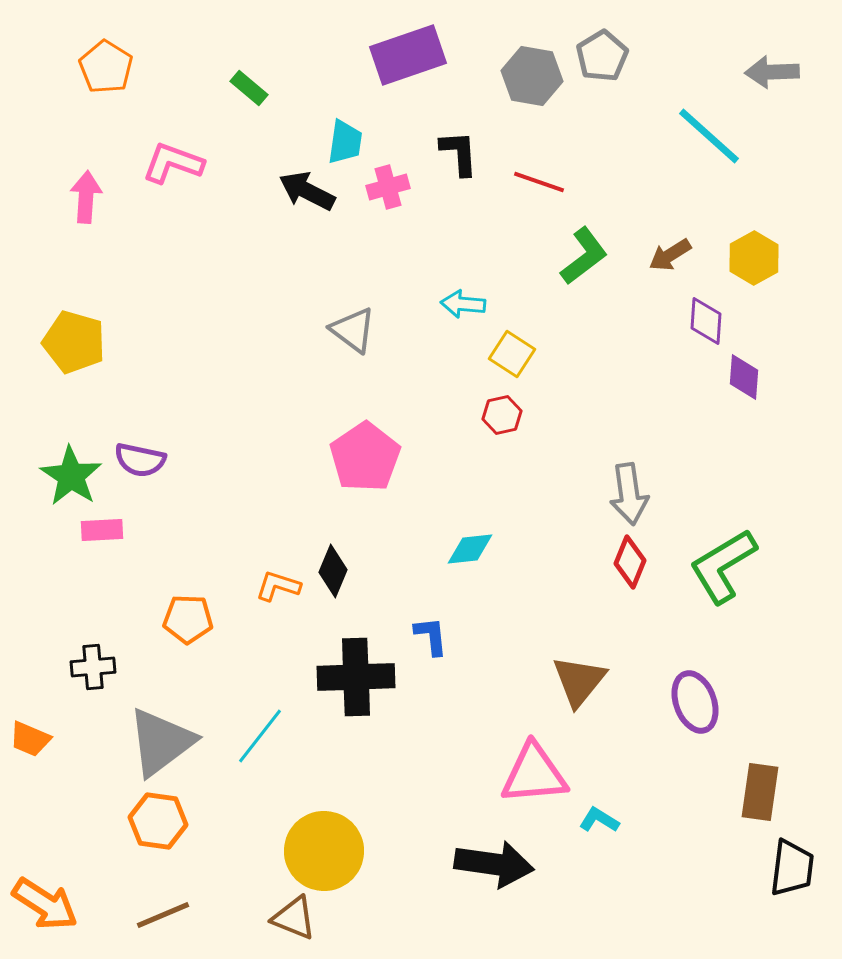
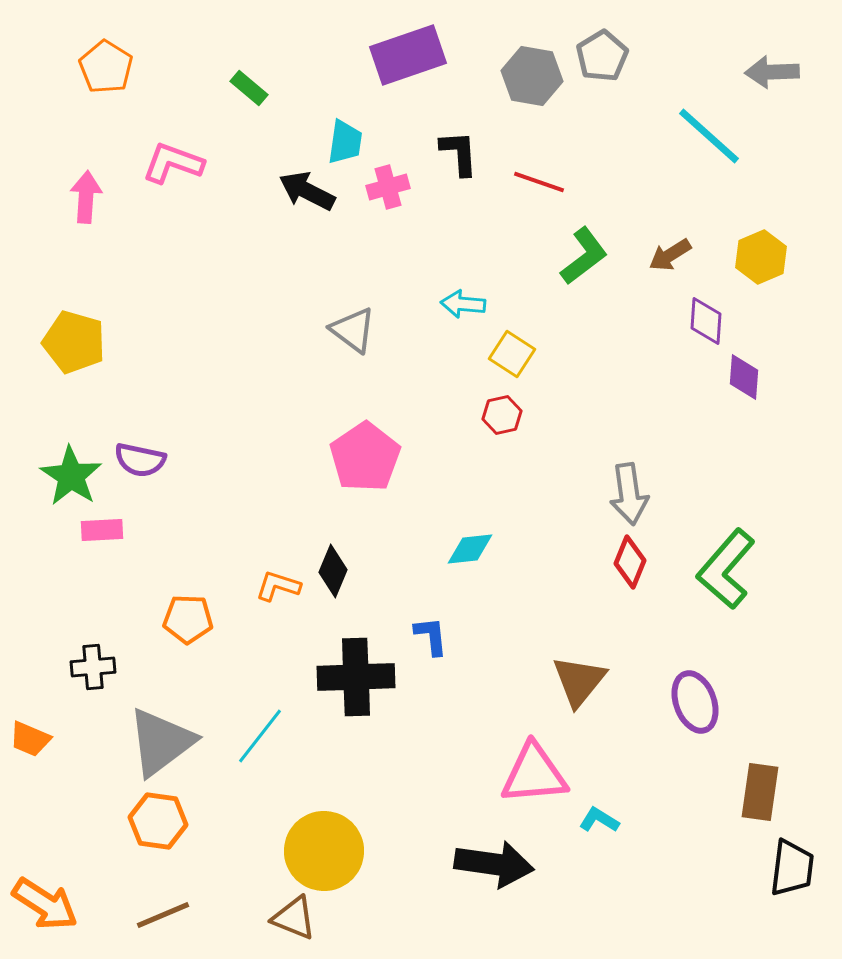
yellow hexagon at (754, 258): moved 7 px right, 1 px up; rotated 6 degrees clockwise
green L-shape at (723, 566): moved 3 px right, 3 px down; rotated 18 degrees counterclockwise
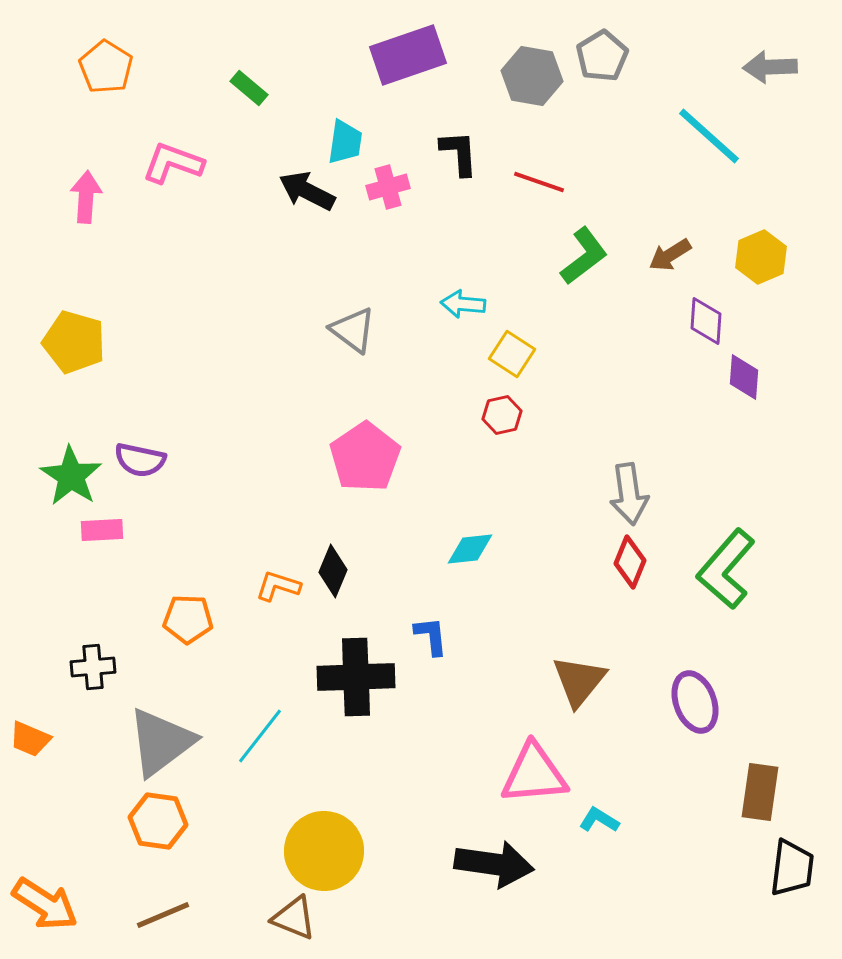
gray arrow at (772, 72): moved 2 px left, 5 px up
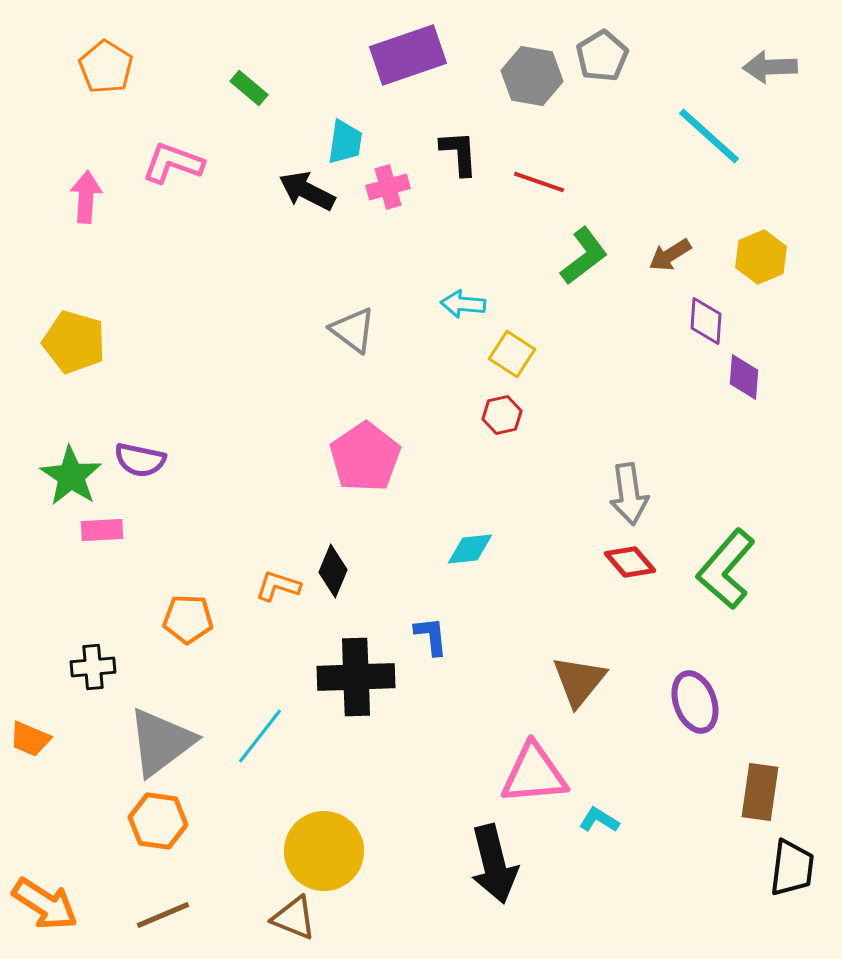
red diamond at (630, 562): rotated 63 degrees counterclockwise
black arrow at (494, 864): rotated 68 degrees clockwise
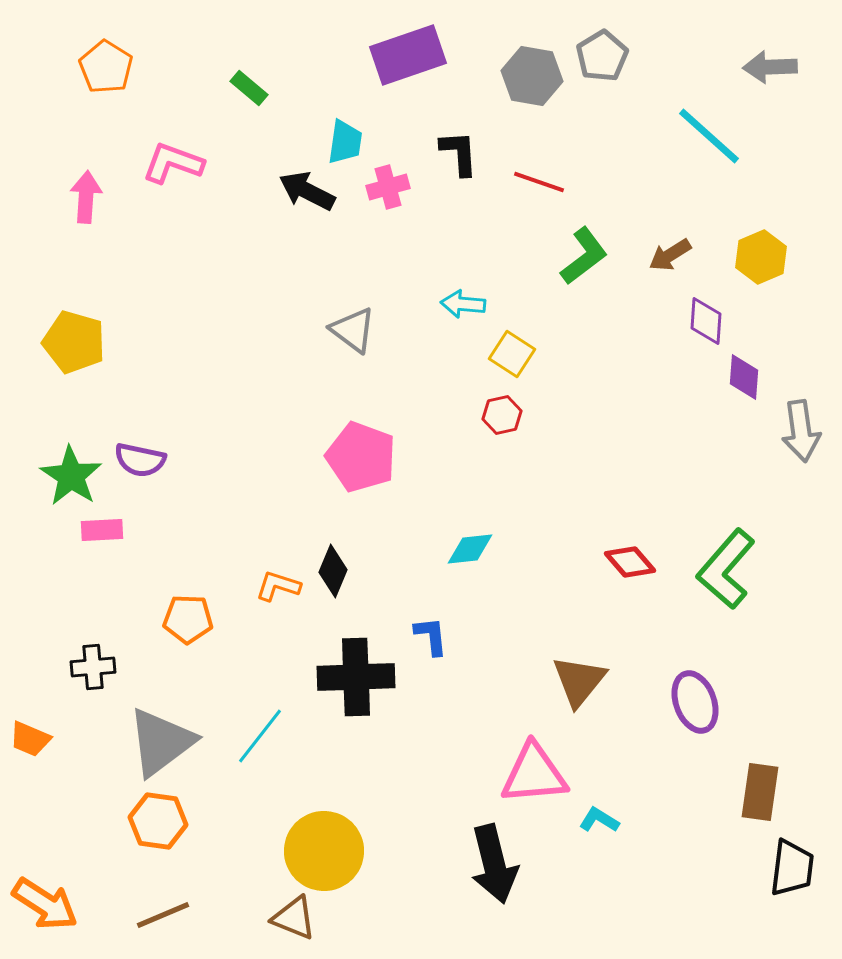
pink pentagon at (365, 457): moved 4 px left; rotated 18 degrees counterclockwise
gray arrow at (629, 494): moved 172 px right, 63 px up
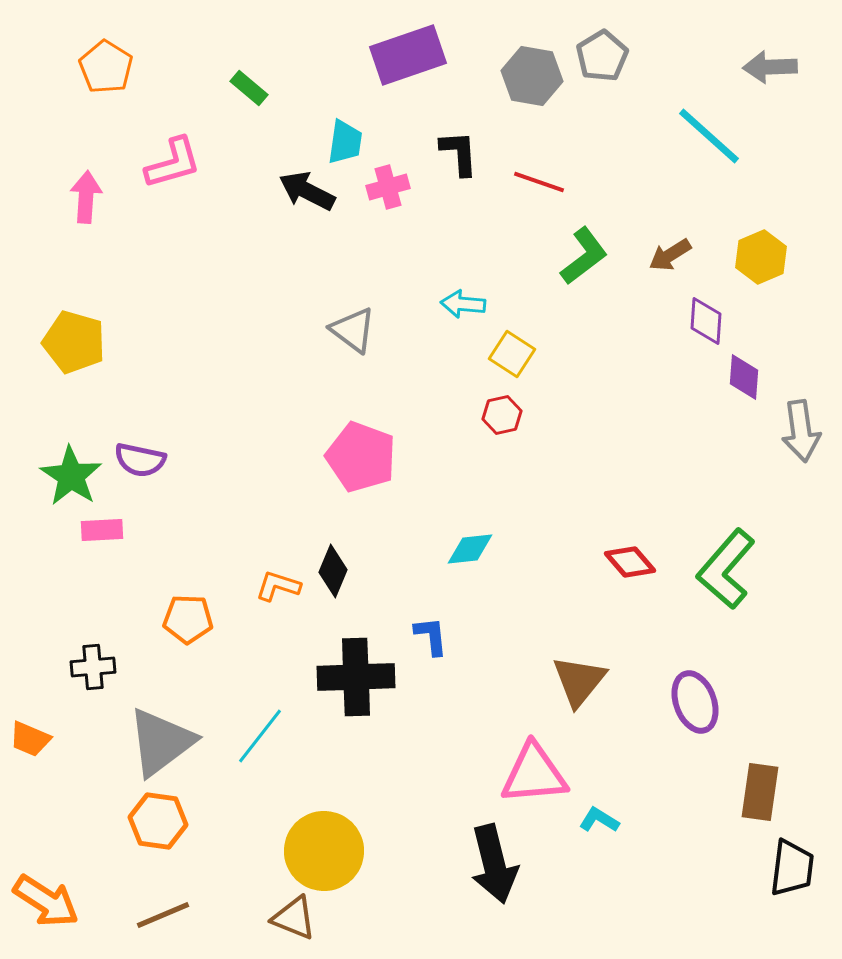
pink L-shape at (173, 163): rotated 144 degrees clockwise
orange arrow at (45, 904): moved 1 px right, 3 px up
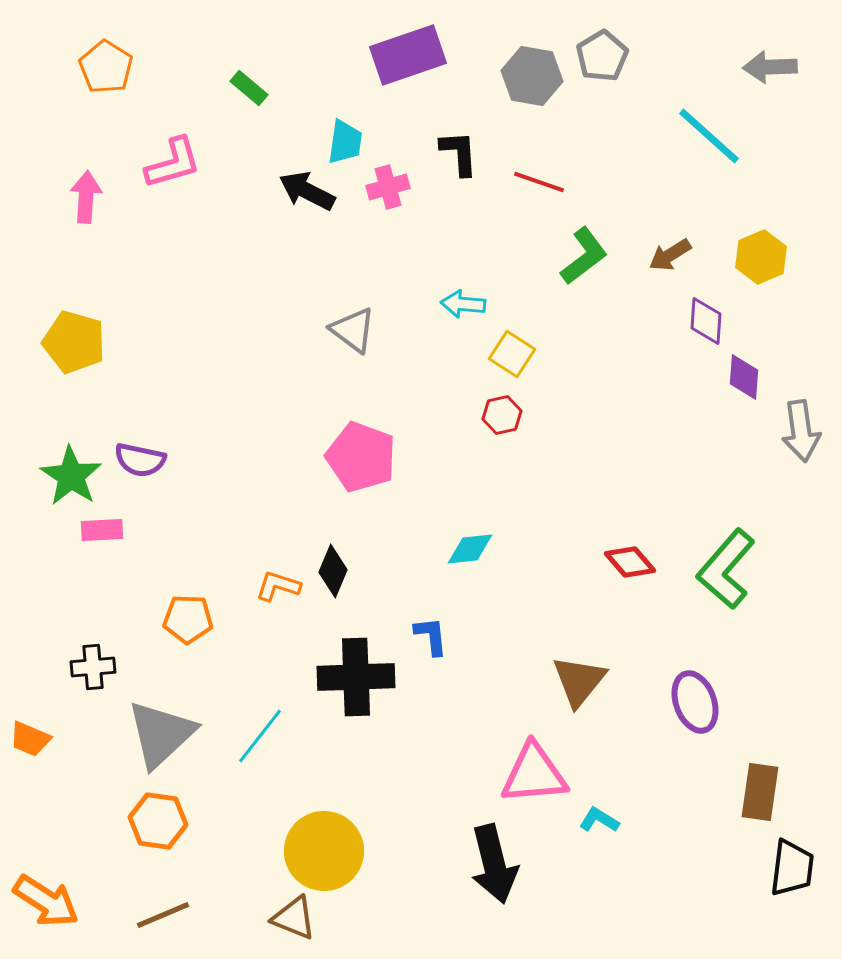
gray triangle at (161, 742): moved 8 px up; rotated 6 degrees counterclockwise
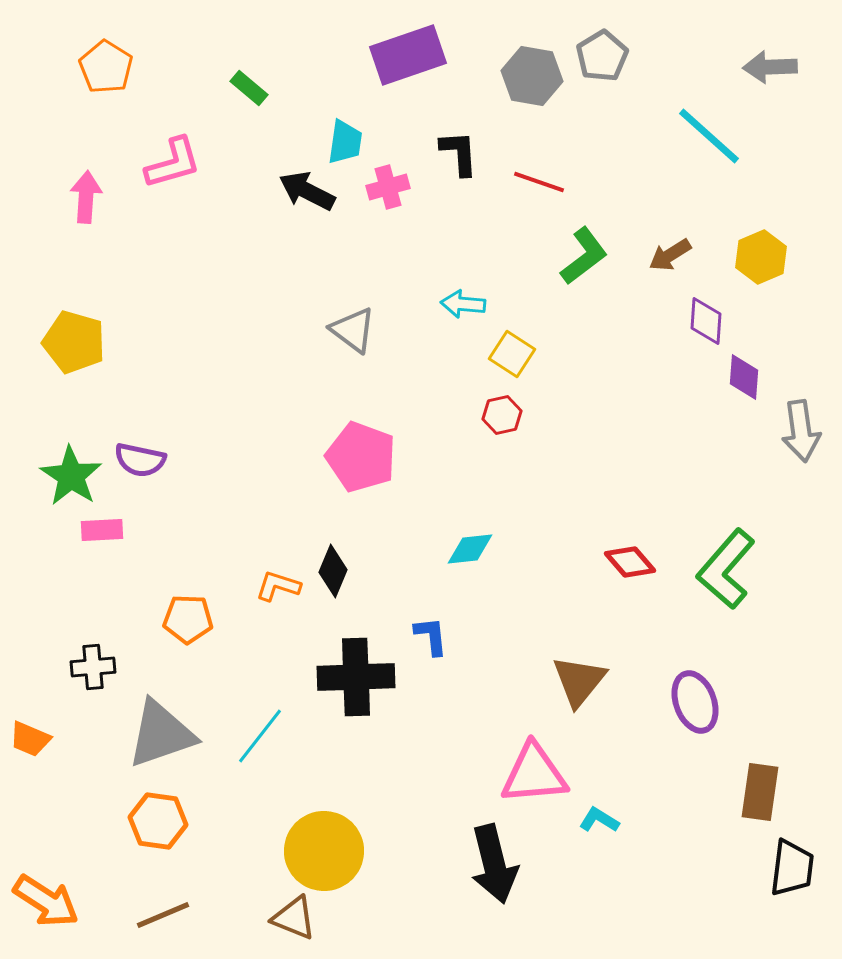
gray triangle at (161, 734): rotated 24 degrees clockwise
